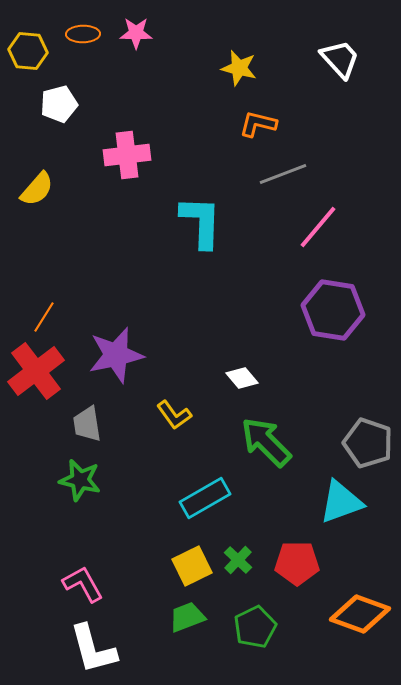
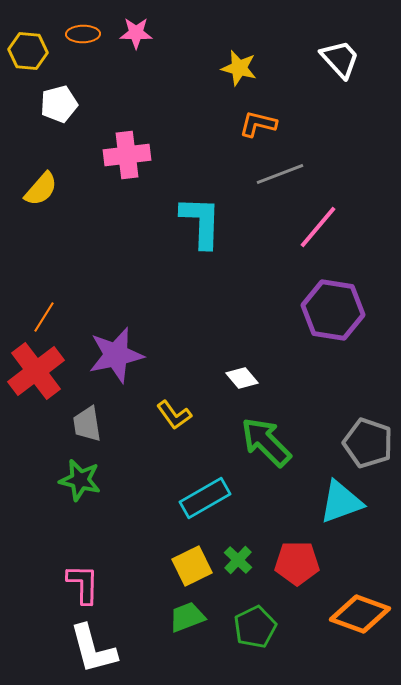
gray line: moved 3 px left
yellow semicircle: moved 4 px right
pink L-shape: rotated 30 degrees clockwise
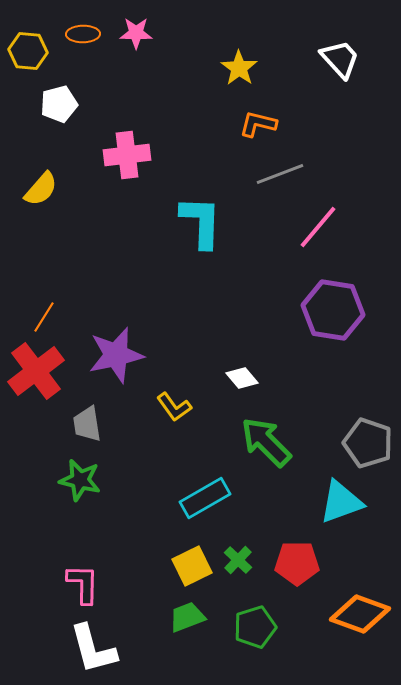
yellow star: rotated 21 degrees clockwise
yellow L-shape: moved 8 px up
green pentagon: rotated 9 degrees clockwise
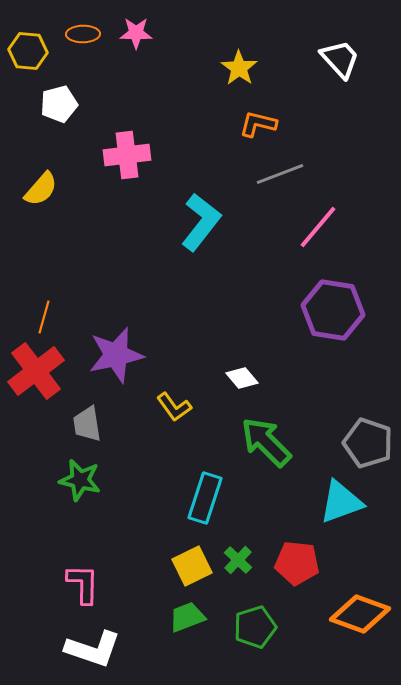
cyan L-shape: rotated 36 degrees clockwise
orange line: rotated 16 degrees counterclockwise
cyan rectangle: rotated 42 degrees counterclockwise
red pentagon: rotated 6 degrees clockwise
white L-shape: rotated 56 degrees counterclockwise
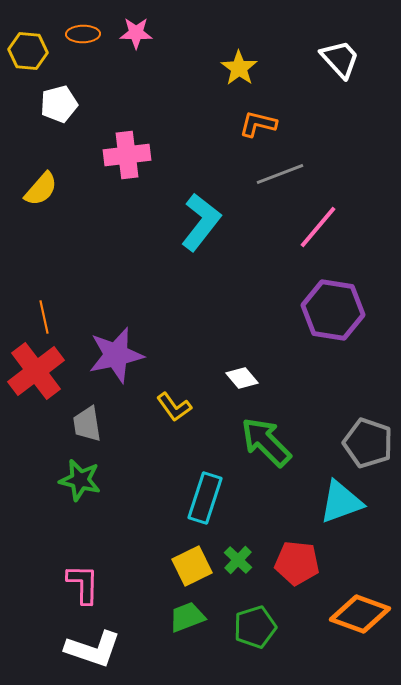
orange line: rotated 28 degrees counterclockwise
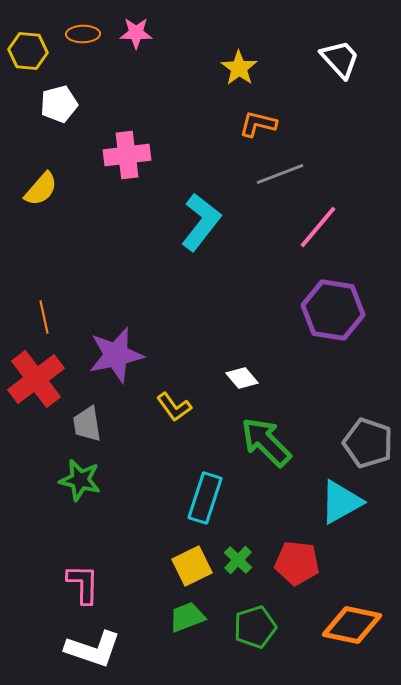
red cross: moved 8 px down
cyan triangle: rotated 9 degrees counterclockwise
orange diamond: moved 8 px left, 11 px down; rotated 8 degrees counterclockwise
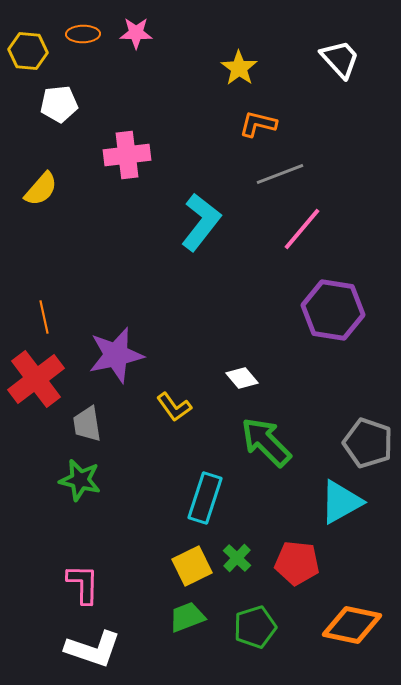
white pentagon: rotated 9 degrees clockwise
pink line: moved 16 px left, 2 px down
green cross: moved 1 px left, 2 px up
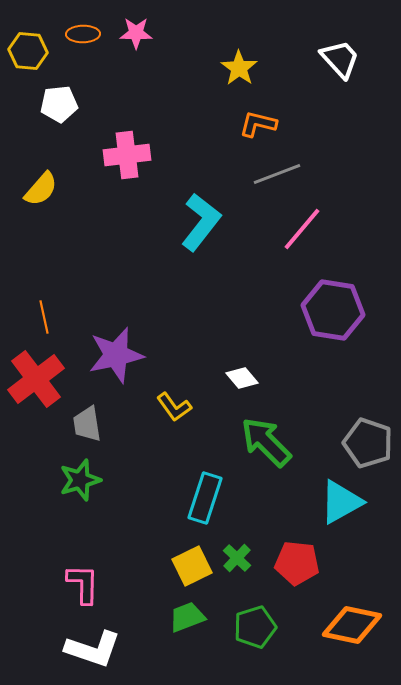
gray line: moved 3 px left
green star: rotated 30 degrees counterclockwise
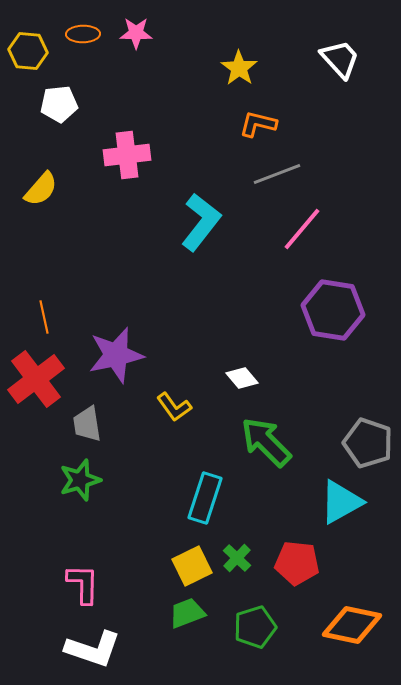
green trapezoid: moved 4 px up
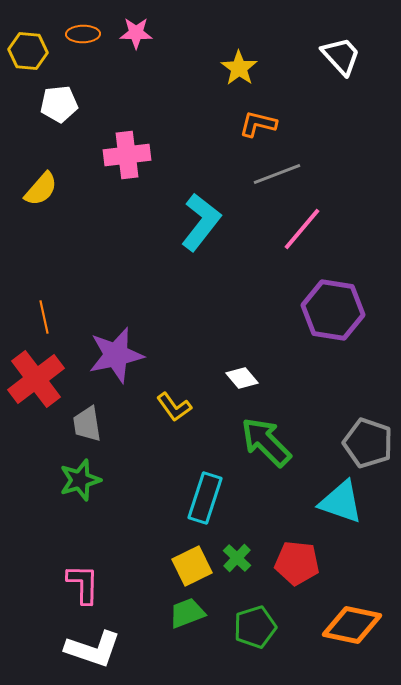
white trapezoid: moved 1 px right, 3 px up
cyan triangle: rotated 48 degrees clockwise
